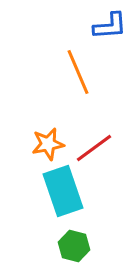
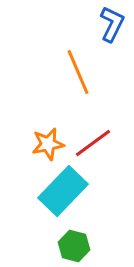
blue L-shape: moved 2 px right, 2 px up; rotated 60 degrees counterclockwise
red line: moved 1 px left, 5 px up
cyan rectangle: rotated 63 degrees clockwise
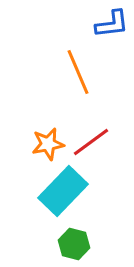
blue L-shape: rotated 57 degrees clockwise
red line: moved 2 px left, 1 px up
green hexagon: moved 2 px up
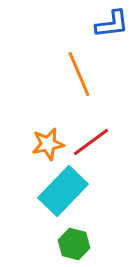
orange line: moved 1 px right, 2 px down
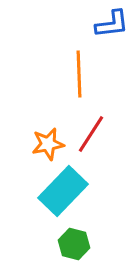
orange line: rotated 21 degrees clockwise
red line: moved 8 px up; rotated 21 degrees counterclockwise
